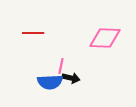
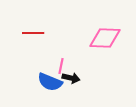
blue semicircle: rotated 25 degrees clockwise
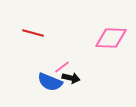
red line: rotated 15 degrees clockwise
pink diamond: moved 6 px right
pink line: moved 1 px right, 1 px down; rotated 42 degrees clockwise
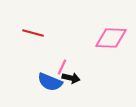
pink line: rotated 28 degrees counterclockwise
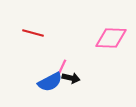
blue semicircle: rotated 50 degrees counterclockwise
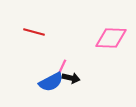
red line: moved 1 px right, 1 px up
blue semicircle: moved 1 px right
